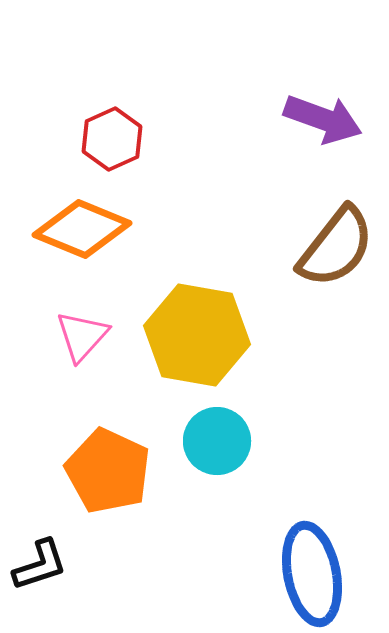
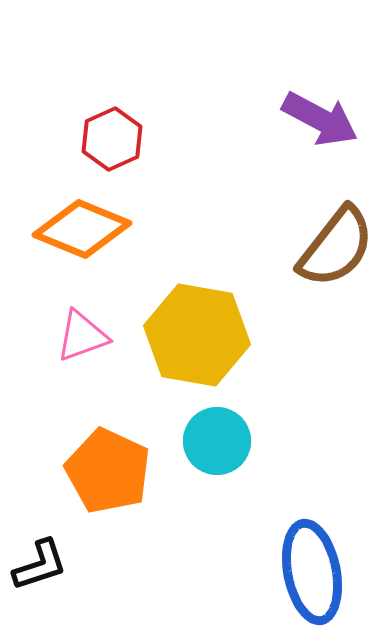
purple arrow: moved 3 px left; rotated 8 degrees clockwise
pink triangle: rotated 28 degrees clockwise
blue ellipse: moved 2 px up
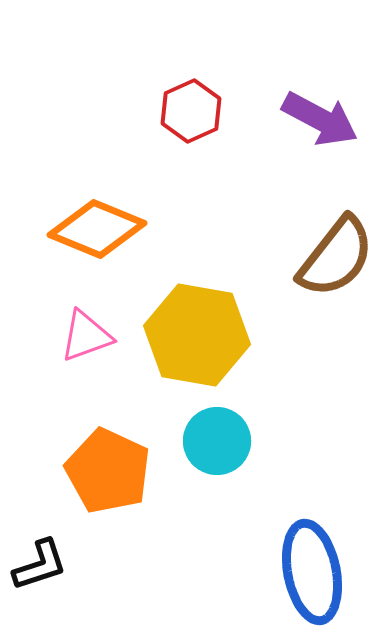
red hexagon: moved 79 px right, 28 px up
orange diamond: moved 15 px right
brown semicircle: moved 10 px down
pink triangle: moved 4 px right
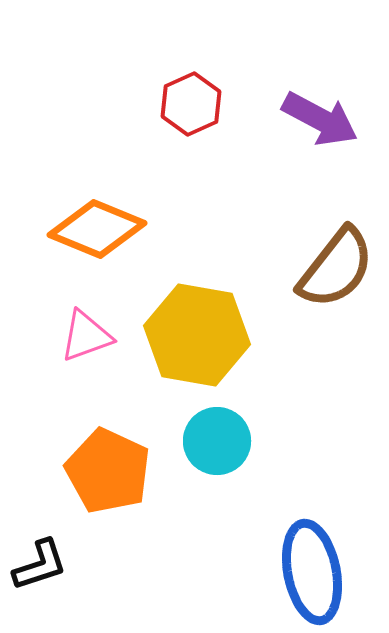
red hexagon: moved 7 px up
brown semicircle: moved 11 px down
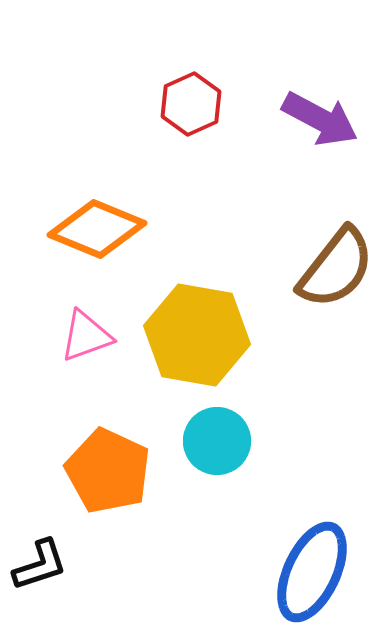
blue ellipse: rotated 36 degrees clockwise
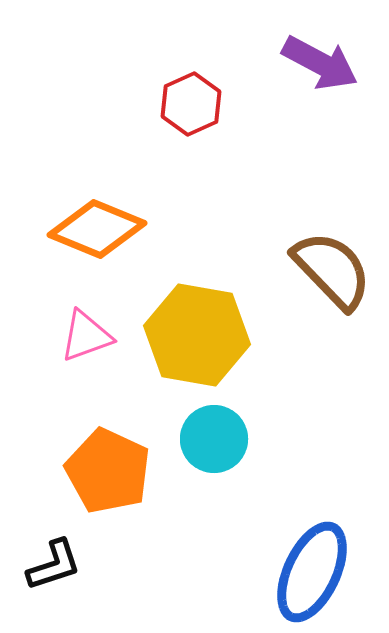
purple arrow: moved 56 px up
brown semicircle: moved 4 px left, 2 px down; rotated 82 degrees counterclockwise
cyan circle: moved 3 px left, 2 px up
black L-shape: moved 14 px right
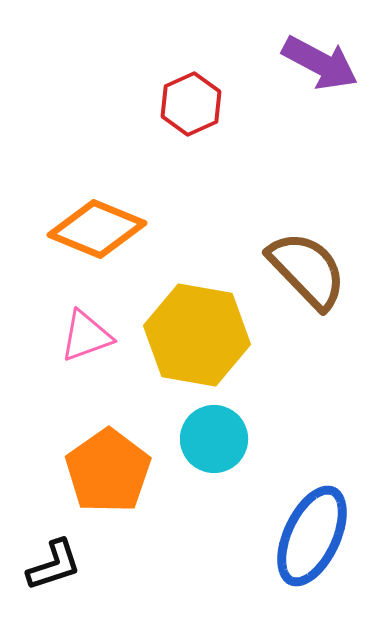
brown semicircle: moved 25 px left
orange pentagon: rotated 12 degrees clockwise
blue ellipse: moved 36 px up
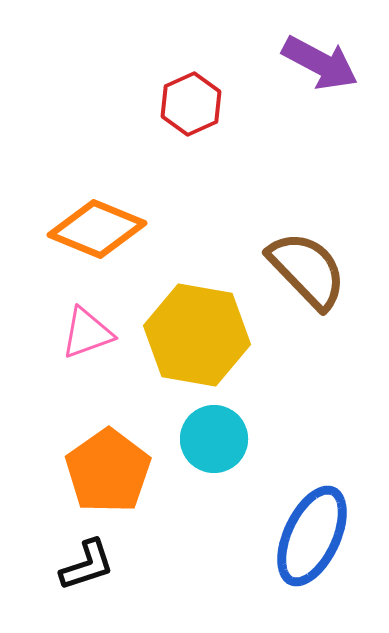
pink triangle: moved 1 px right, 3 px up
black L-shape: moved 33 px right
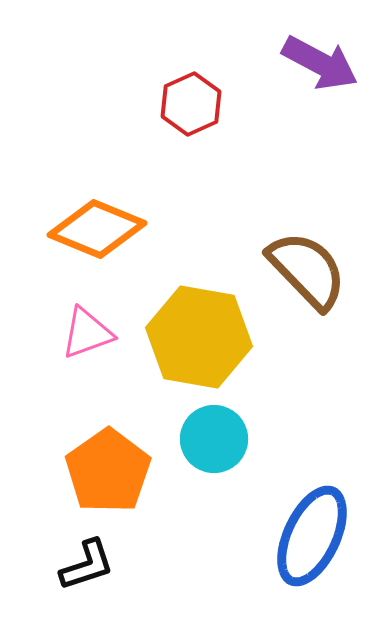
yellow hexagon: moved 2 px right, 2 px down
